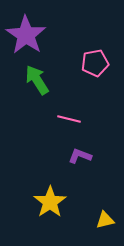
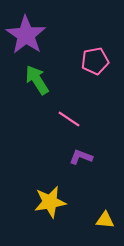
pink pentagon: moved 2 px up
pink line: rotated 20 degrees clockwise
purple L-shape: moved 1 px right, 1 px down
yellow star: rotated 24 degrees clockwise
yellow triangle: rotated 18 degrees clockwise
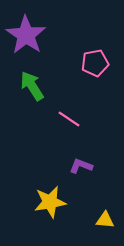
pink pentagon: moved 2 px down
green arrow: moved 5 px left, 6 px down
purple L-shape: moved 9 px down
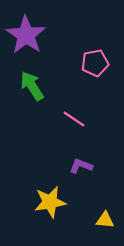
pink line: moved 5 px right
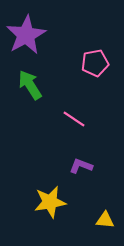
purple star: rotated 9 degrees clockwise
green arrow: moved 2 px left, 1 px up
